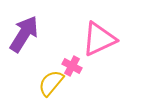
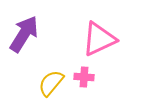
pink cross: moved 12 px right, 11 px down; rotated 24 degrees counterclockwise
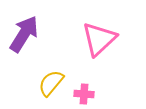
pink triangle: rotated 18 degrees counterclockwise
pink cross: moved 17 px down
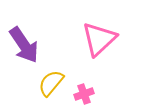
purple arrow: moved 11 px down; rotated 114 degrees clockwise
pink cross: rotated 24 degrees counterclockwise
